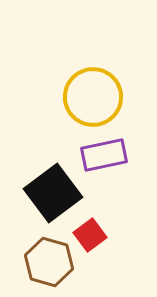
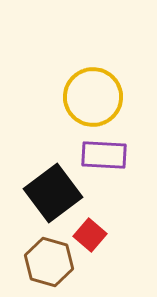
purple rectangle: rotated 15 degrees clockwise
red square: rotated 12 degrees counterclockwise
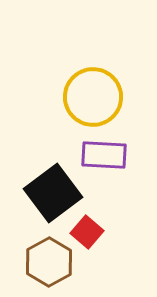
red square: moved 3 px left, 3 px up
brown hexagon: rotated 15 degrees clockwise
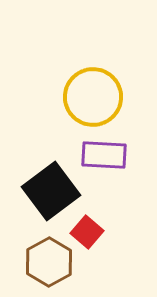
black square: moved 2 px left, 2 px up
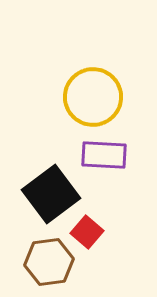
black square: moved 3 px down
brown hexagon: rotated 21 degrees clockwise
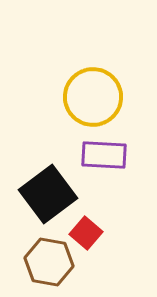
black square: moved 3 px left
red square: moved 1 px left, 1 px down
brown hexagon: rotated 18 degrees clockwise
